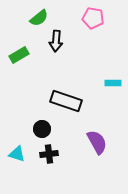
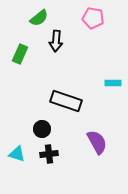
green rectangle: moved 1 px right, 1 px up; rotated 36 degrees counterclockwise
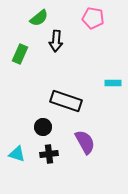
black circle: moved 1 px right, 2 px up
purple semicircle: moved 12 px left
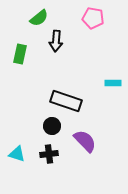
green rectangle: rotated 12 degrees counterclockwise
black circle: moved 9 px right, 1 px up
purple semicircle: moved 1 px up; rotated 15 degrees counterclockwise
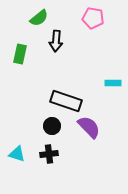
purple semicircle: moved 4 px right, 14 px up
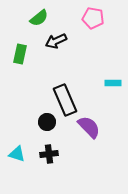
black arrow: rotated 60 degrees clockwise
black rectangle: moved 1 px left, 1 px up; rotated 48 degrees clockwise
black circle: moved 5 px left, 4 px up
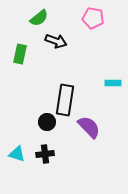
black arrow: rotated 135 degrees counterclockwise
black rectangle: rotated 32 degrees clockwise
black cross: moved 4 px left
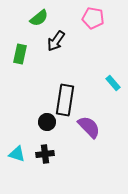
black arrow: rotated 105 degrees clockwise
cyan rectangle: rotated 49 degrees clockwise
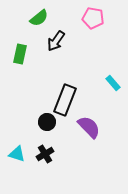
black rectangle: rotated 12 degrees clockwise
black cross: rotated 24 degrees counterclockwise
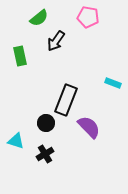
pink pentagon: moved 5 px left, 1 px up
green rectangle: moved 2 px down; rotated 24 degrees counterclockwise
cyan rectangle: rotated 28 degrees counterclockwise
black rectangle: moved 1 px right
black circle: moved 1 px left, 1 px down
cyan triangle: moved 1 px left, 13 px up
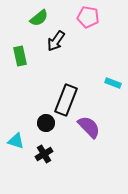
black cross: moved 1 px left
